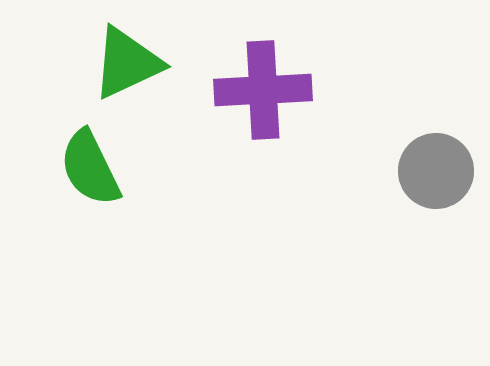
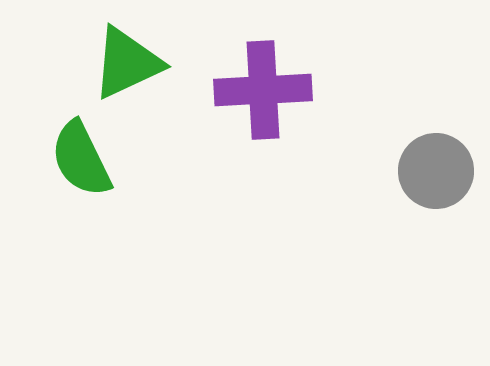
green semicircle: moved 9 px left, 9 px up
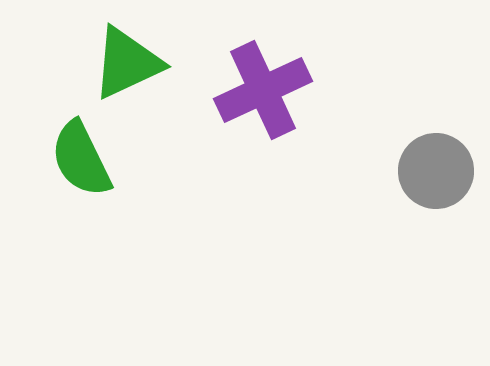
purple cross: rotated 22 degrees counterclockwise
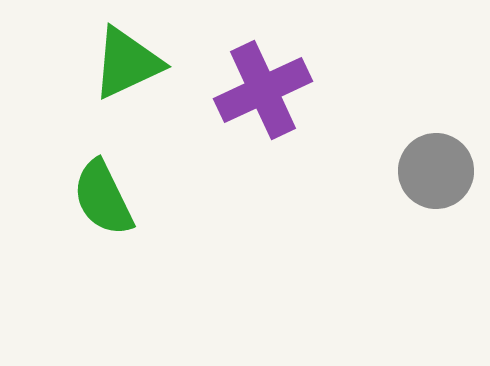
green semicircle: moved 22 px right, 39 px down
